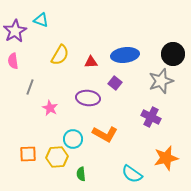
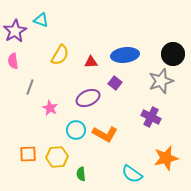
purple ellipse: rotated 30 degrees counterclockwise
cyan circle: moved 3 px right, 9 px up
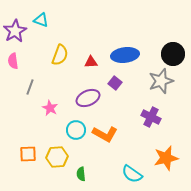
yellow semicircle: rotated 10 degrees counterclockwise
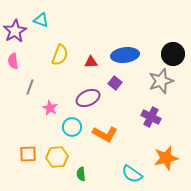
cyan circle: moved 4 px left, 3 px up
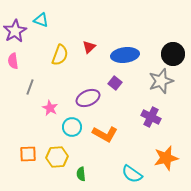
red triangle: moved 2 px left, 15 px up; rotated 40 degrees counterclockwise
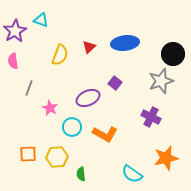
blue ellipse: moved 12 px up
gray line: moved 1 px left, 1 px down
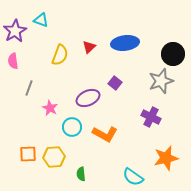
yellow hexagon: moved 3 px left
cyan semicircle: moved 1 px right, 3 px down
